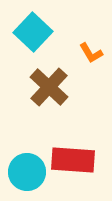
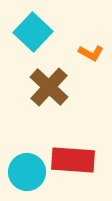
orange L-shape: rotated 30 degrees counterclockwise
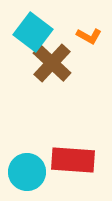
cyan square: rotated 6 degrees counterclockwise
orange L-shape: moved 2 px left, 17 px up
brown cross: moved 3 px right, 24 px up
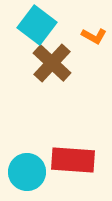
cyan square: moved 4 px right, 7 px up
orange L-shape: moved 5 px right
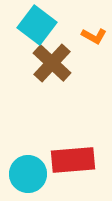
red rectangle: rotated 9 degrees counterclockwise
cyan circle: moved 1 px right, 2 px down
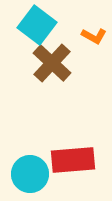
cyan circle: moved 2 px right
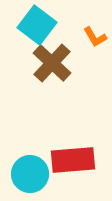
orange L-shape: moved 1 px right, 1 px down; rotated 30 degrees clockwise
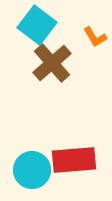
brown cross: rotated 6 degrees clockwise
red rectangle: moved 1 px right
cyan circle: moved 2 px right, 4 px up
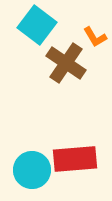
brown cross: moved 14 px right; rotated 15 degrees counterclockwise
red rectangle: moved 1 px right, 1 px up
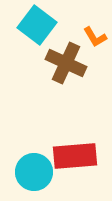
brown cross: rotated 9 degrees counterclockwise
red rectangle: moved 3 px up
cyan circle: moved 2 px right, 2 px down
